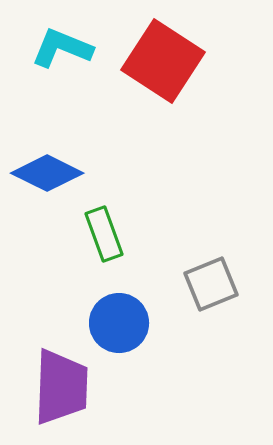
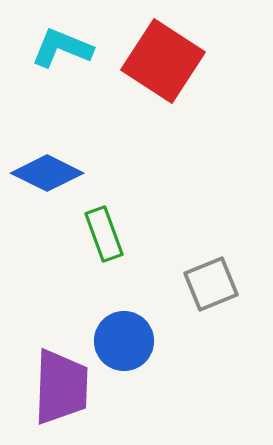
blue circle: moved 5 px right, 18 px down
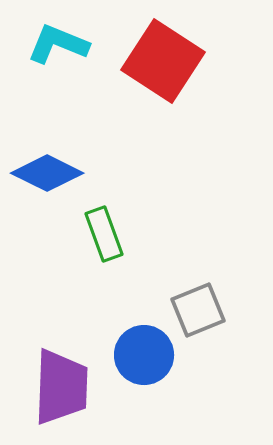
cyan L-shape: moved 4 px left, 4 px up
gray square: moved 13 px left, 26 px down
blue circle: moved 20 px right, 14 px down
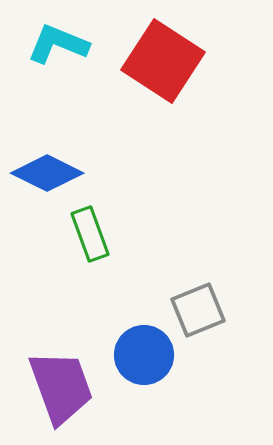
green rectangle: moved 14 px left
purple trapezoid: rotated 22 degrees counterclockwise
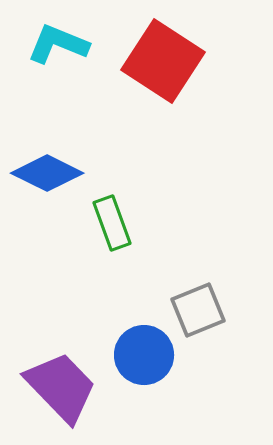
green rectangle: moved 22 px right, 11 px up
purple trapezoid: rotated 24 degrees counterclockwise
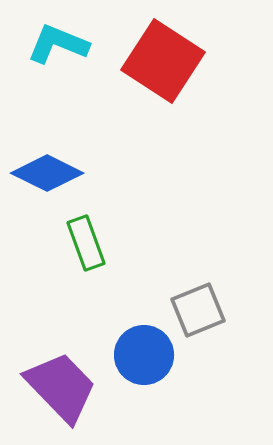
green rectangle: moved 26 px left, 20 px down
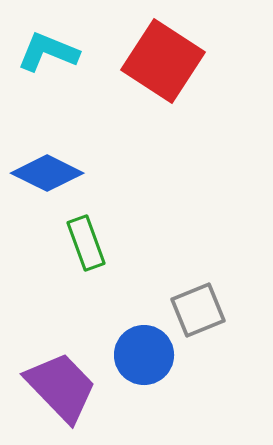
cyan L-shape: moved 10 px left, 8 px down
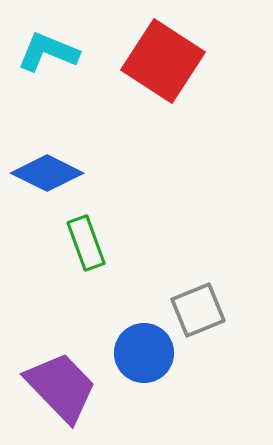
blue circle: moved 2 px up
